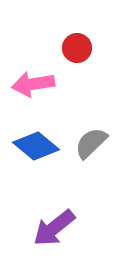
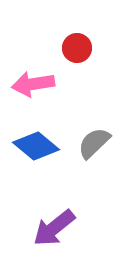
gray semicircle: moved 3 px right
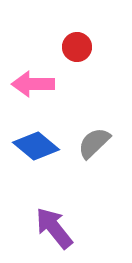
red circle: moved 1 px up
pink arrow: rotated 9 degrees clockwise
purple arrow: rotated 90 degrees clockwise
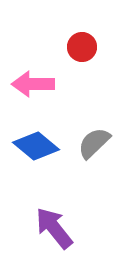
red circle: moved 5 px right
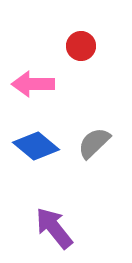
red circle: moved 1 px left, 1 px up
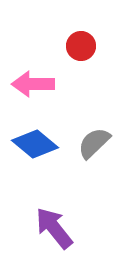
blue diamond: moved 1 px left, 2 px up
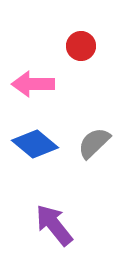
purple arrow: moved 3 px up
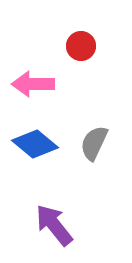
gray semicircle: rotated 21 degrees counterclockwise
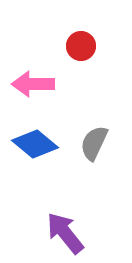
purple arrow: moved 11 px right, 8 px down
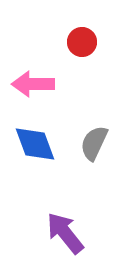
red circle: moved 1 px right, 4 px up
blue diamond: rotated 30 degrees clockwise
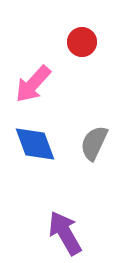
pink arrow: rotated 48 degrees counterclockwise
purple arrow: rotated 9 degrees clockwise
